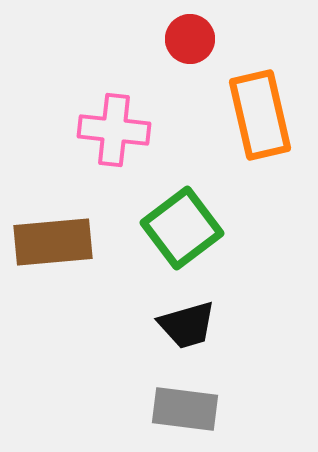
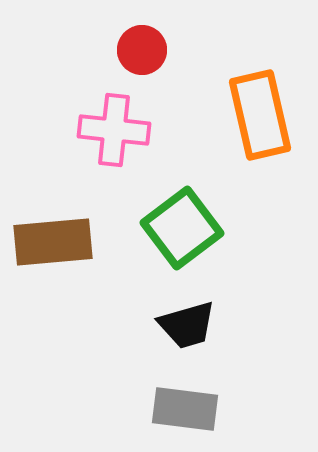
red circle: moved 48 px left, 11 px down
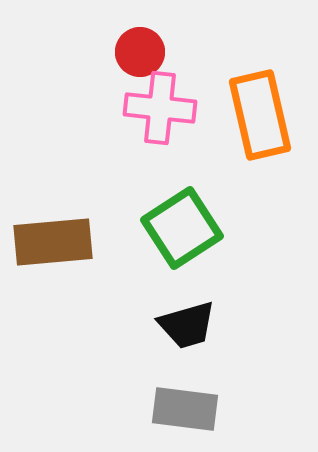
red circle: moved 2 px left, 2 px down
pink cross: moved 46 px right, 22 px up
green square: rotated 4 degrees clockwise
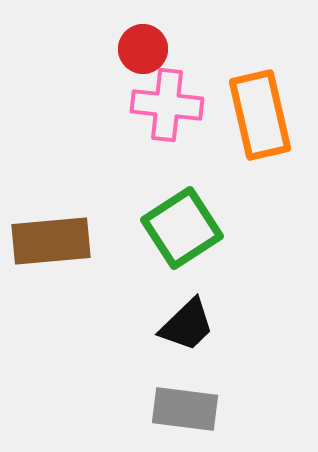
red circle: moved 3 px right, 3 px up
pink cross: moved 7 px right, 3 px up
brown rectangle: moved 2 px left, 1 px up
black trapezoid: rotated 28 degrees counterclockwise
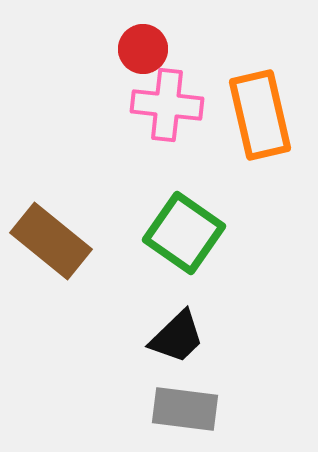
green square: moved 2 px right, 5 px down; rotated 22 degrees counterclockwise
brown rectangle: rotated 44 degrees clockwise
black trapezoid: moved 10 px left, 12 px down
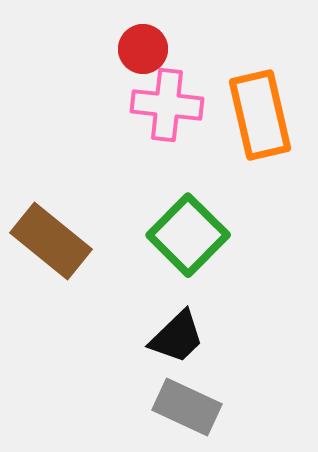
green square: moved 4 px right, 2 px down; rotated 10 degrees clockwise
gray rectangle: moved 2 px right, 2 px up; rotated 18 degrees clockwise
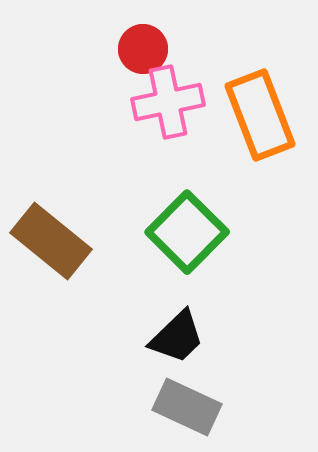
pink cross: moved 1 px right, 3 px up; rotated 18 degrees counterclockwise
orange rectangle: rotated 8 degrees counterclockwise
green square: moved 1 px left, 3 px up
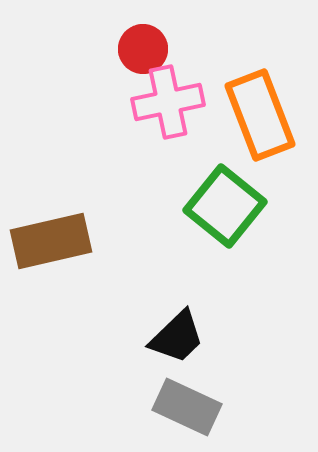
green square: moved 38 px right, 26 px up; rotated 6 degrees counterclockwise
brown rectangle: rotated 52 degrees counterclockwise
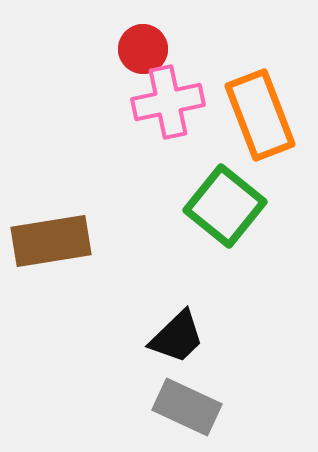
brown rectangle: rotated 4 degrees clockwise
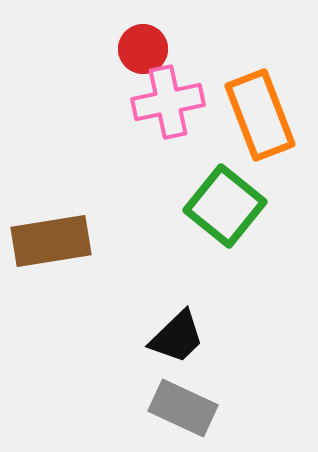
gray rectangle: moved 4 px left, 1 px down
